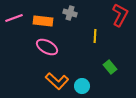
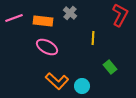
gray cross: rotated 24 degrees clockwise
yellow line: moved 2 px left, 2 px down
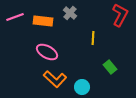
pink line: moved 1 px right, 1 px up
pink ellipse: moved 5 px down
orange L-shape: moved 2 px left, 2 px up
cyan circle: moved 1 px down
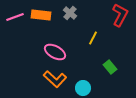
orange rectangle: moved 2 px left, 6 px up
yellow line: rotated 24 degrees clockwise
pink ellipse: moved 8 px right
cyan circle: moved 1 px right, 1 px down
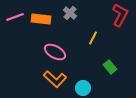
orange rectangle: moved 4 px down
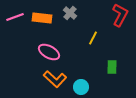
orange rectangle: moved 1 px right, 1 px up
pink ellipse: moved 6 px left
green rectangle: moved 2 px right; rotated 40 degrees clockwise
cyan circle: moved 2 px left, 1 px up
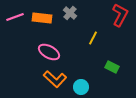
green rectangle: rotated 64 degrees counterclockwise
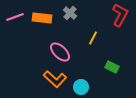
pink ellipse: moved 11 px right; rotated 15 degrees clockwise
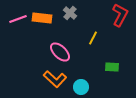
pink line: moved 3 px right, 2 px down
green rectangle: rotated 24 degrees counterclockwise
